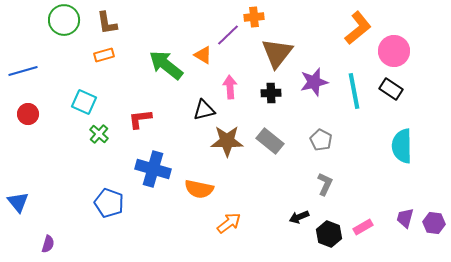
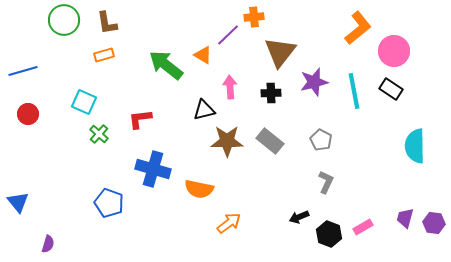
brown triangle: moved 3 px right, 1 px up
cyan semicircle: moved 13 px right
gray L-shape: moved 1 px right, 2 px up
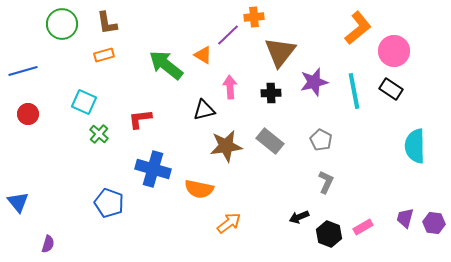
green circle: moved 2 px left, 4 px down
brown star: moved 1 px left, 5 px down; rotated 8 degrees counterclockwise
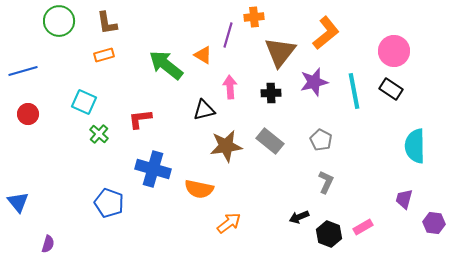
green circle: moved 3 px left, 3 px up
orange L-shape: moved 32 px left, 5 px down
purple line: rotated 30 degrees counterclockwise
purple trapezoid: moved 1 px left, 19 px up
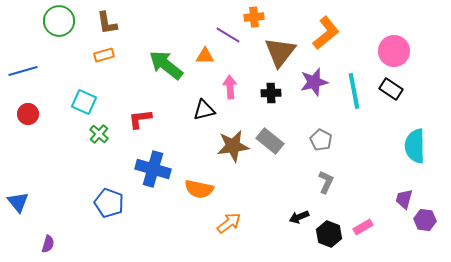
purple line: rotated 75 degrees counterclockwise
orange triangle: moved 2 px right, 1 px down; rotated 30 degrees counterclockwise
brown star: moved 7 px right
purple hexagon: moved 9 px left, 3 px up
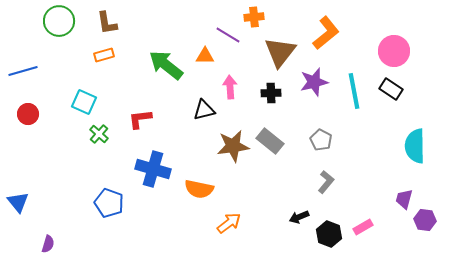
gray L-shape: rotated 15 degrees clockwise
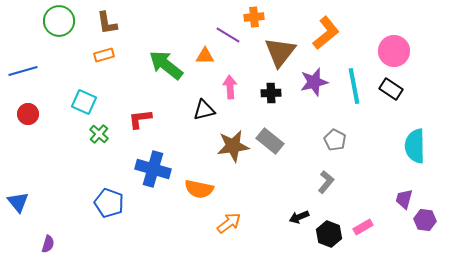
cyan line: moved 5 px up
gray pentagon: moved 14 px right
